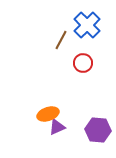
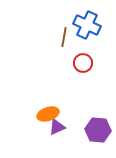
blue cross: rotated 20 degrees counterclockwise
brown line: moved 3 px right, 3 px up; rotated 18 degrees counterclockwise
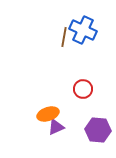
blue cross: moved 4 px left, 5 px down
red circle: moved 26 px down
purple triangle: moved 1 px left
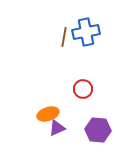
blue cross: moved 3 px right, 2 px down; rotated 36 degrees counterclockwise
purple triangle: moved 1 px right, 1 px down
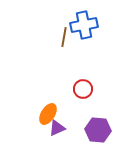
blue cross: moved 2 px left, 7 px up
orange ellipse: rotated 40 degrees counterclockwise
